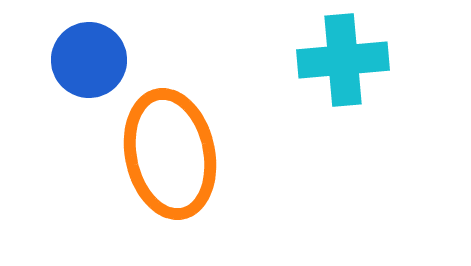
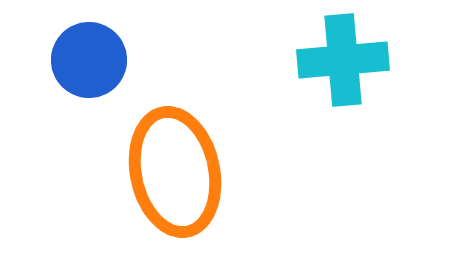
orange ellipse: moved 5 px right, 18 px down
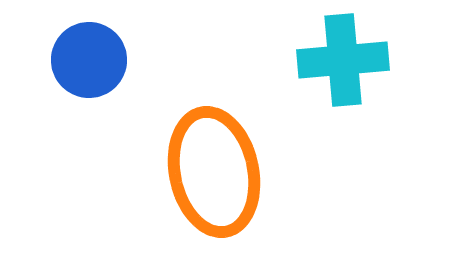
orange ellipse: moved 39 px right
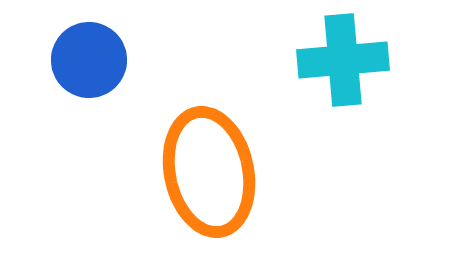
orange ellipse: moved 5 px left
